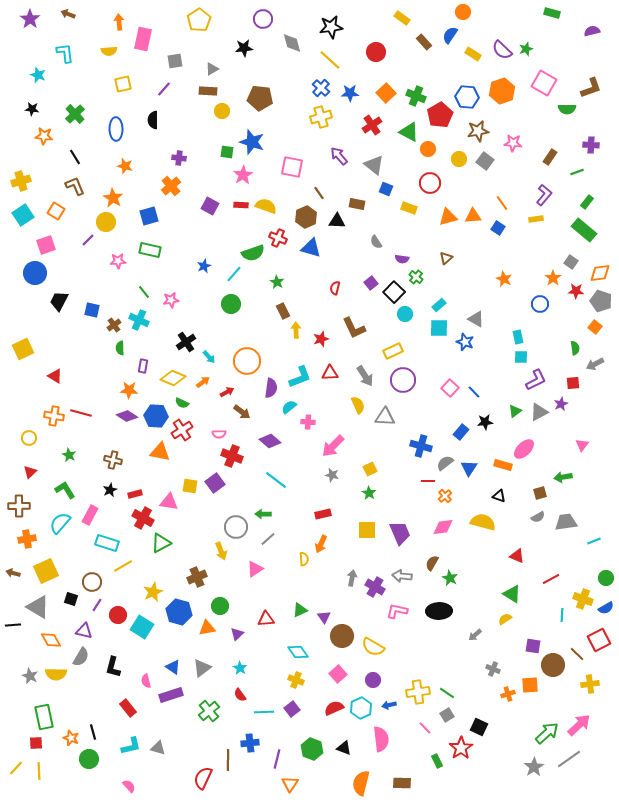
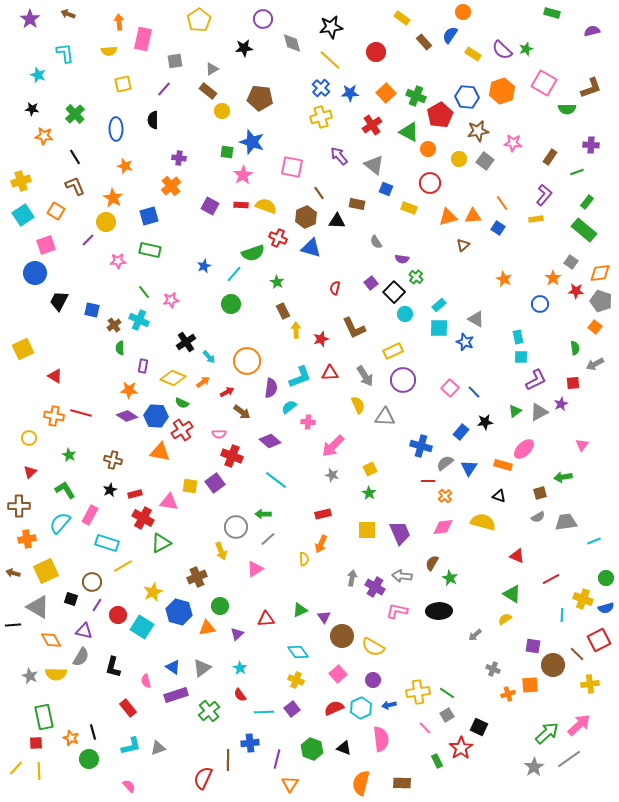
brown rectangle at (208, 91): rotated 36 degrees clockwise
brown triangle at (446, 258): moved 17 px right, 13 px up
blue semicircle at (606, 608): rotated 14 degrees clockwise
purple rectangle at (171, 695): moved 5 px right
gray triangle at (158, 748): rotated 35 degrees counterclockwise
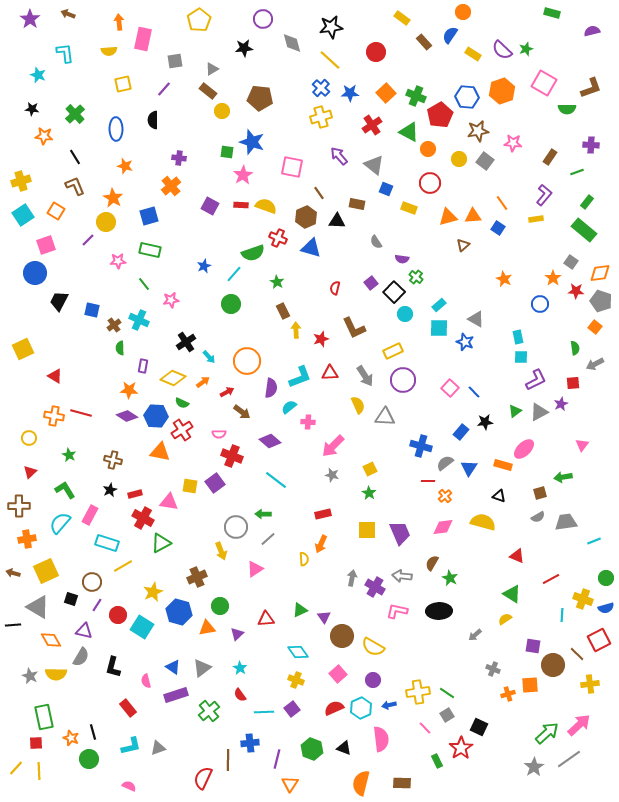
green line at (144, 292): moved 8 px up
pink semicircle at (129, 786): rotated 24 degrees counterclockwise
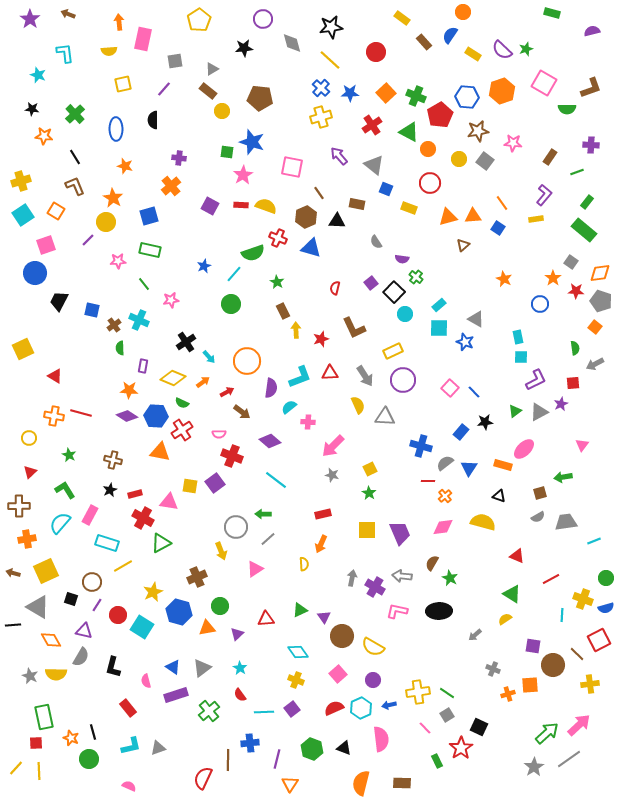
yellow semicircle at (304, 559): moved 5 px down
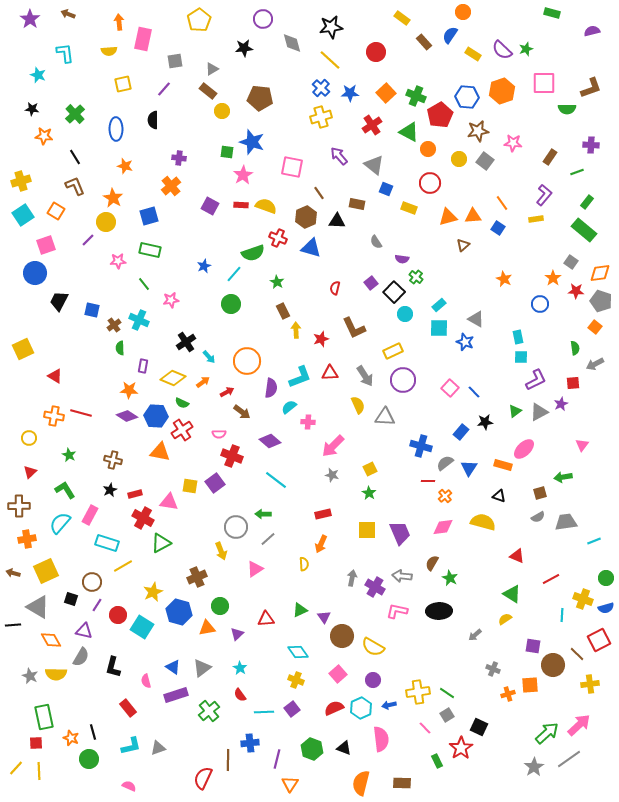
pink square at (544, 83): rotated 30 degrees counterclockwise
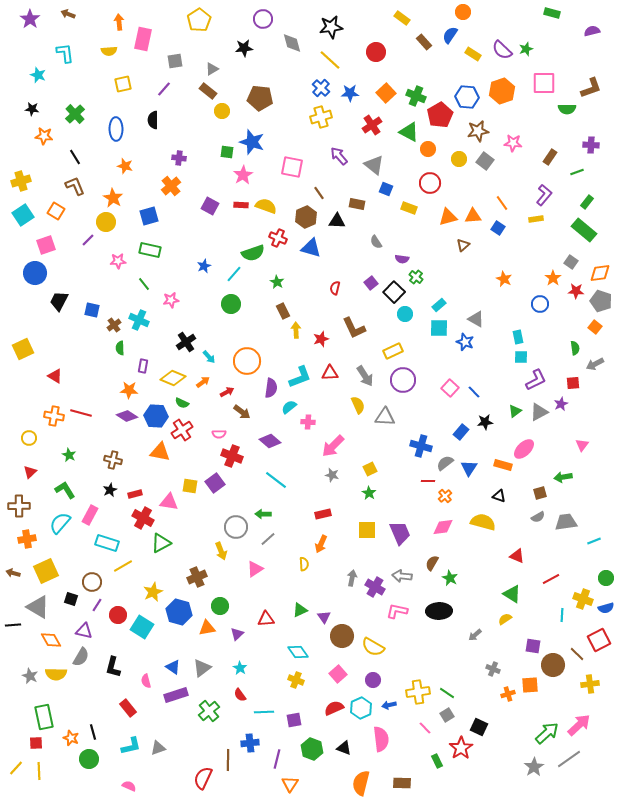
purple square at (292, 709): moved 2 px right, 11 px down; rotated 28 degrees clockwise
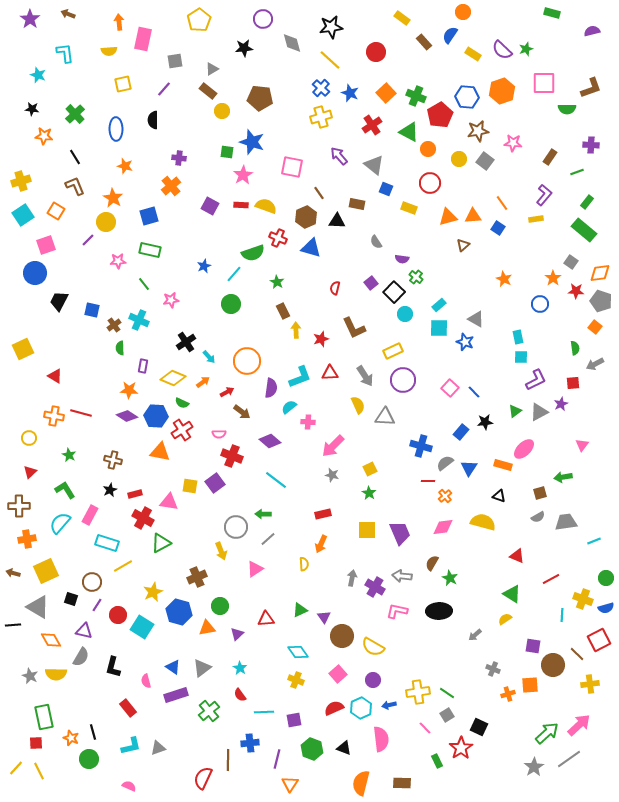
blue star at (350, 93): rotated 24 degrees clockwise
yellow line at (39, 771): rotated 24 degrees counterclockwise
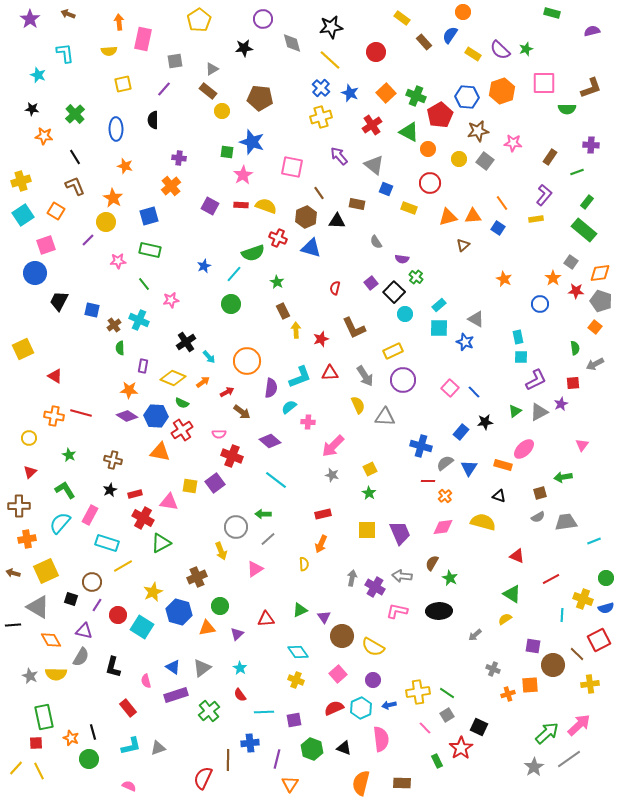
purple semicircle at (502, 50): moved 2 px left
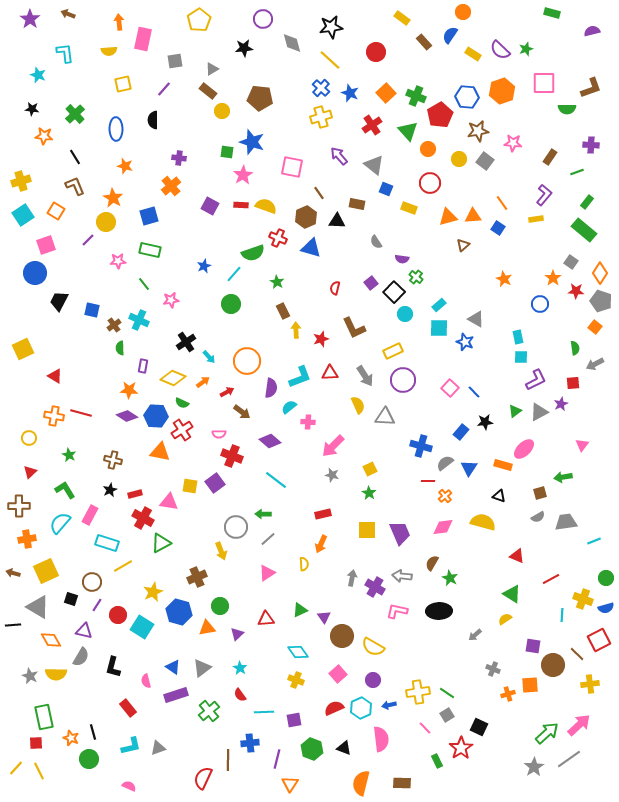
green triangle at (409, 132): moved 1 px left, 1 px up; rotated 20 degrees clockwise
orange diamond at (600, 273): rotated 50 degrees counterclockwise
pink triangle at (255, 569): moved 12 px right, 4 px down
